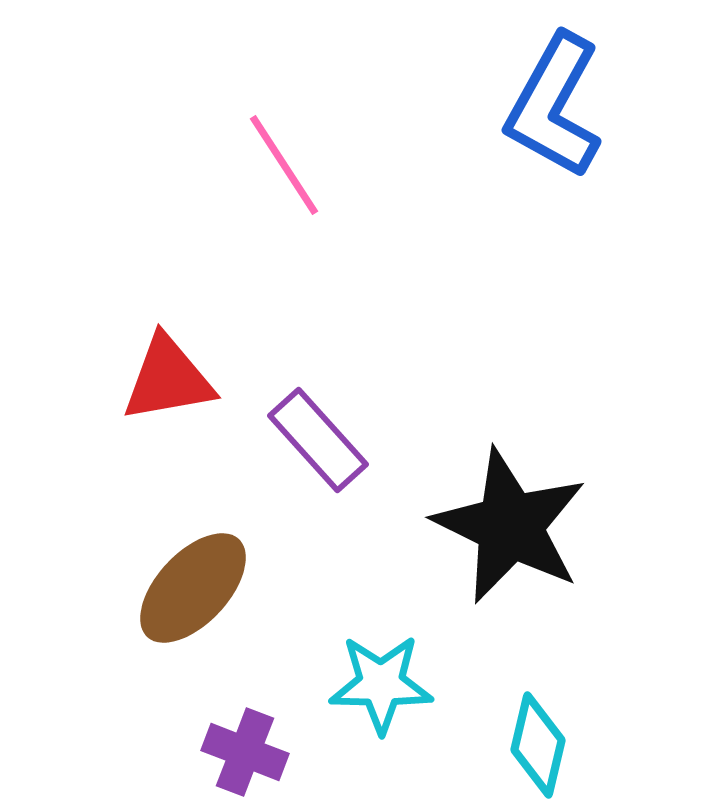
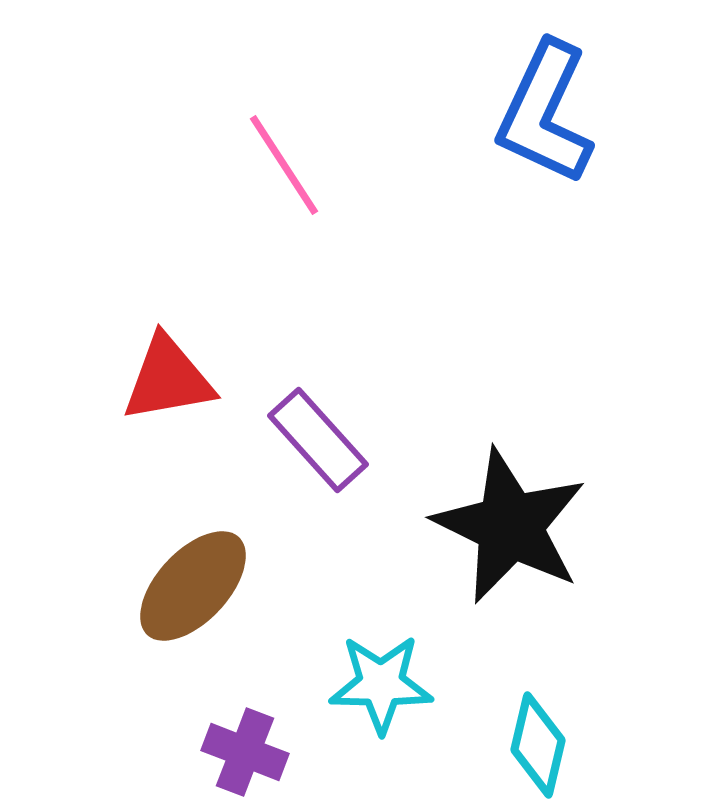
blue L-shape: moved 9 px left, 7 px down; rotated 4 degrees counterclockwise
brown ellipse: moved 2 px up
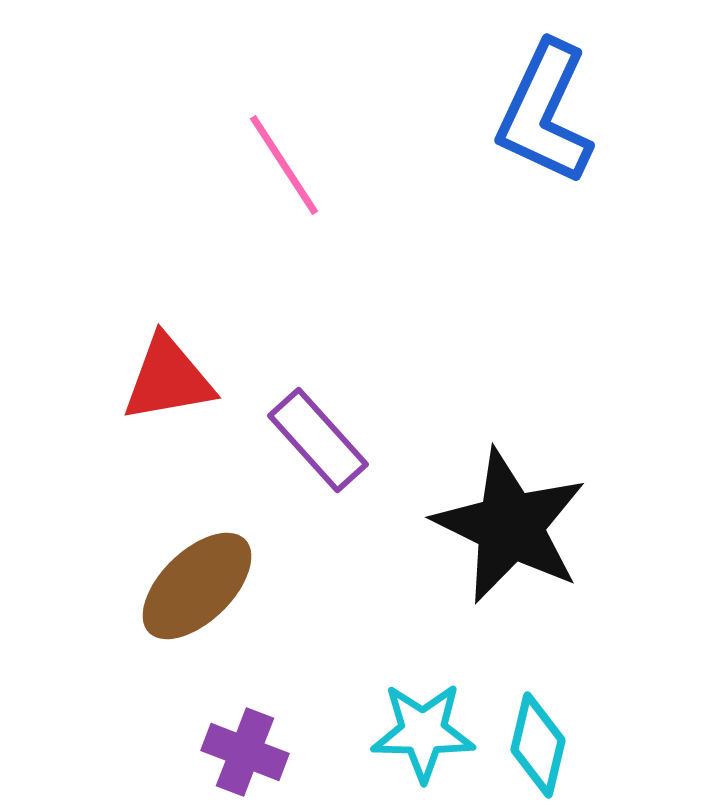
brown ellipse: moved 4 px right; rotated 3 degrees clockwise
cyan star: moved 42 px right, 48 px down
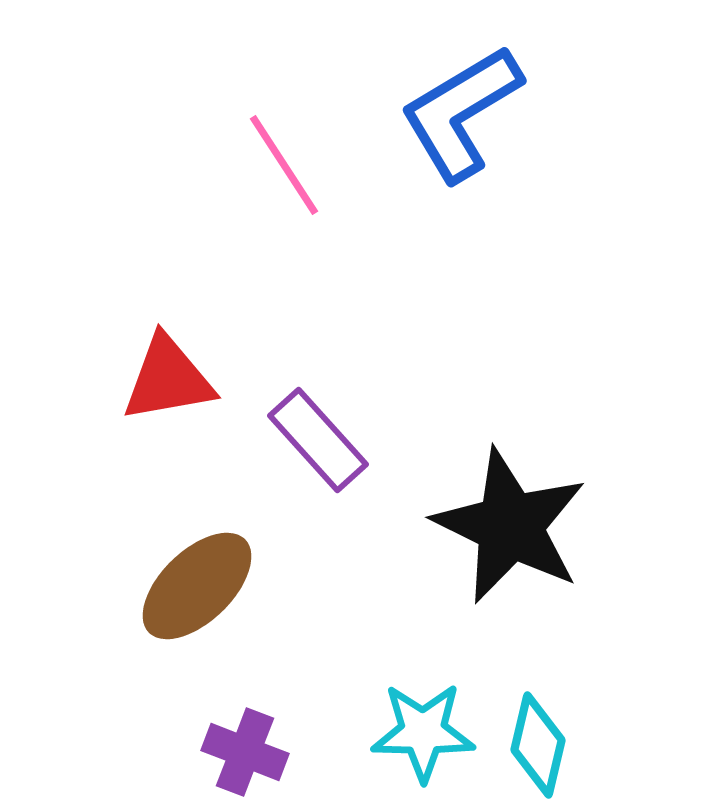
blue L-shape: moved 84 px left; rotated 34 degrees clockwise
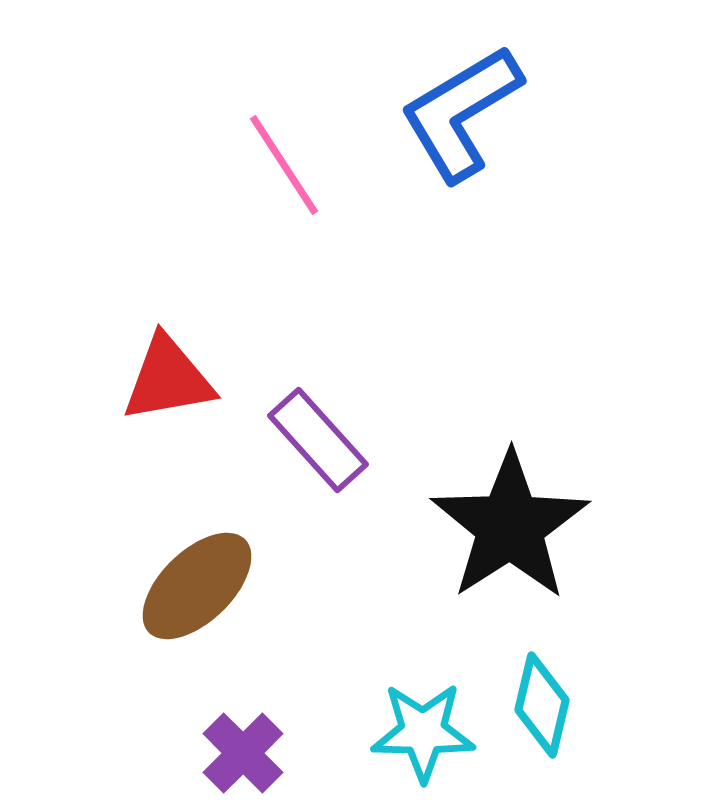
black star: rotated 13 degrees clockwise
cyan diamond: moved 4 px right, 40 px up
purple cross: moved 2 px left, 1 px down; rotated 24 degrees clockwise
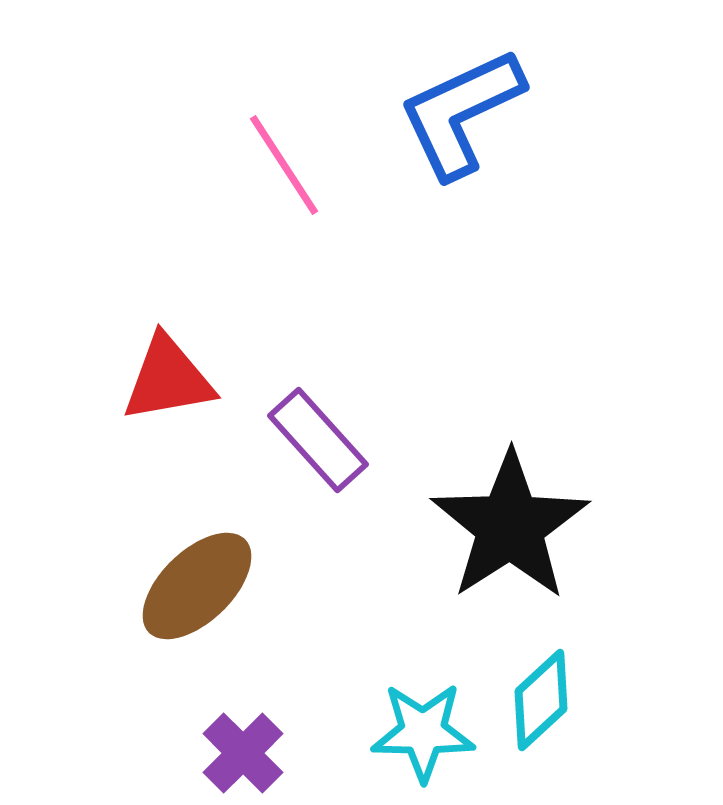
blue L-shape: rotated 6 degrees clockwise
cyan diamond: moved 1 px left, 5 px up; rotated 34 degrees clockwise
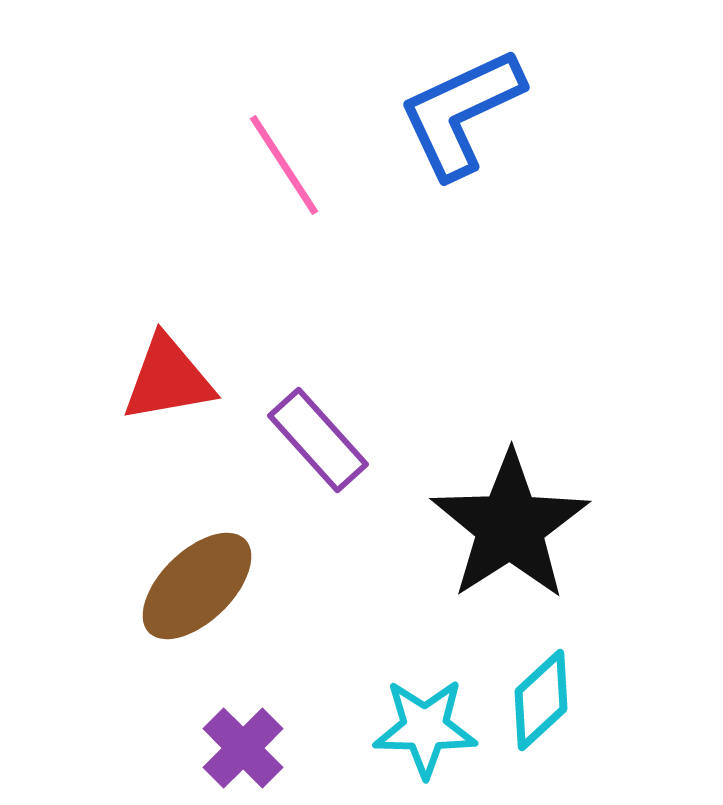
cyan star: moved 2 px right, 4 px up
purple cross: moved 5 px up
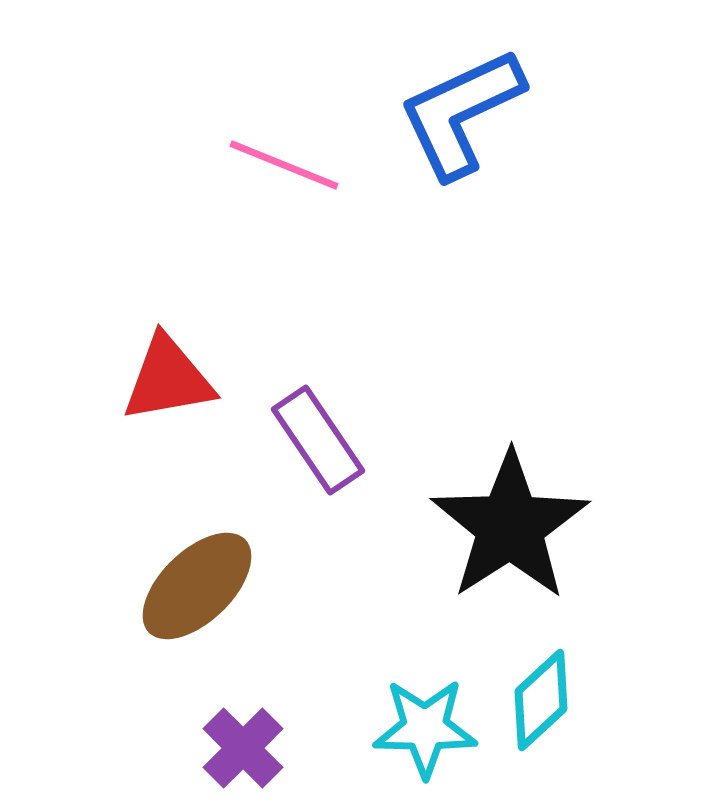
pink line: rotated 35 degrees counterclockwise
purple rectangle: rotated 8 degrees clockwise
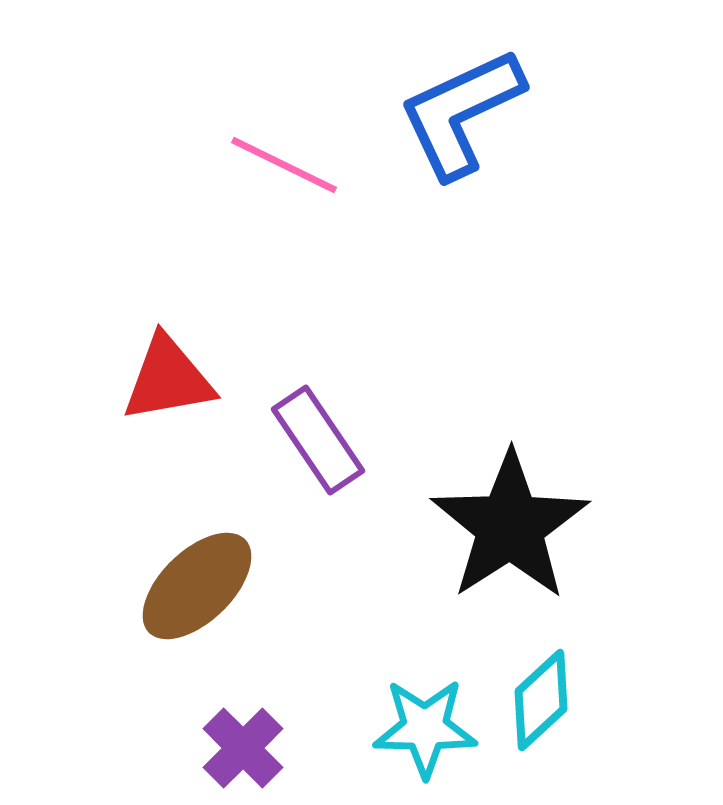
pink line: rotated 4 degrees clockwise
